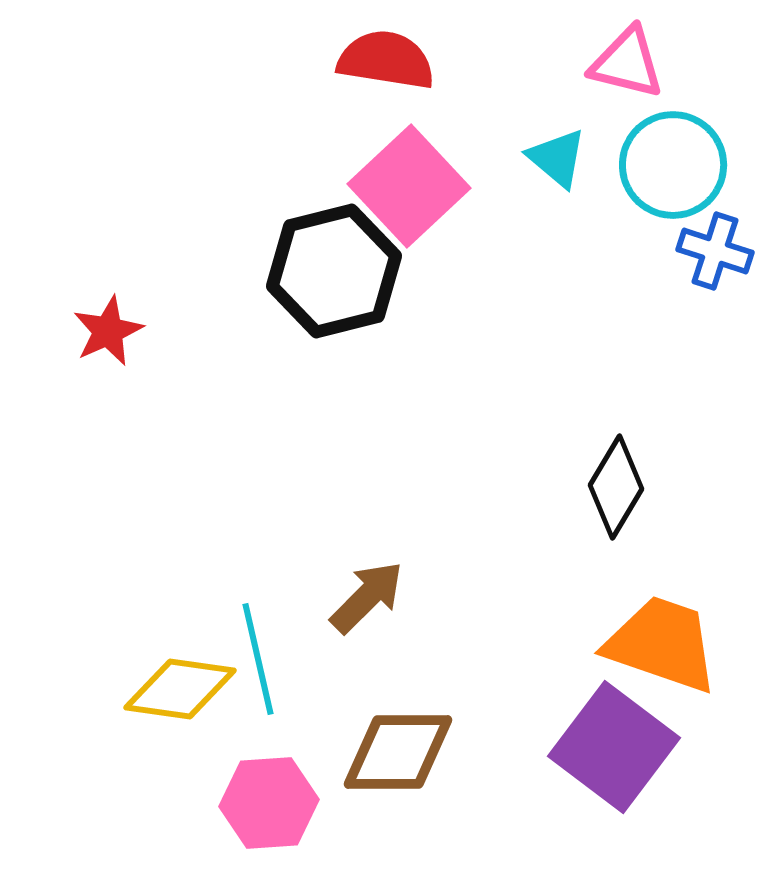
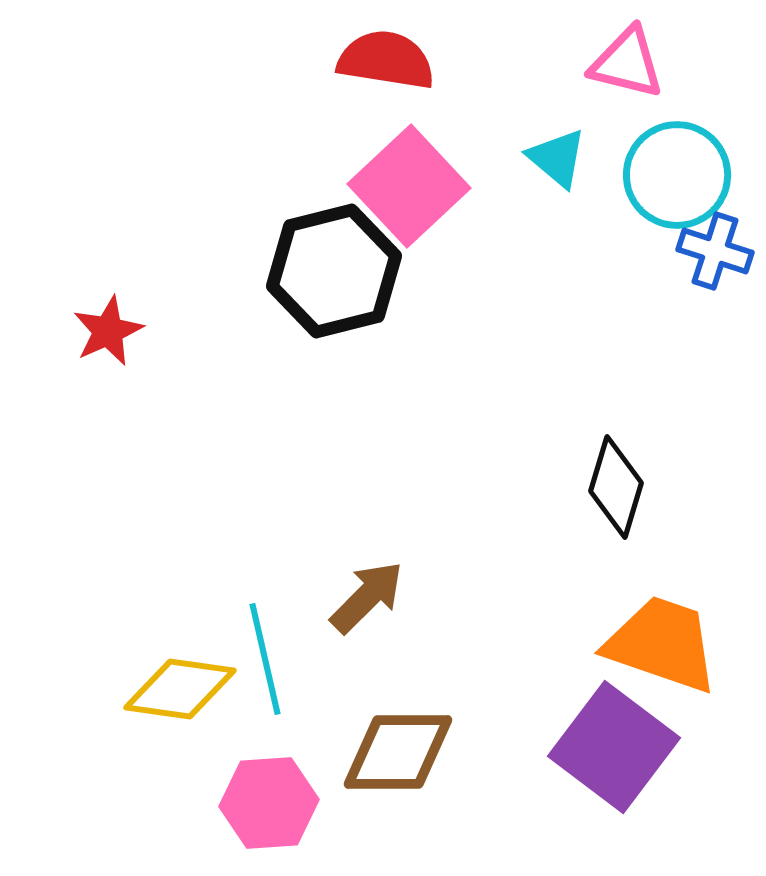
cyan circle: moved 4 px right, 10 px down
black diamond: rotated 14 degrees counterclockwise
cyan line: moved 7 px right
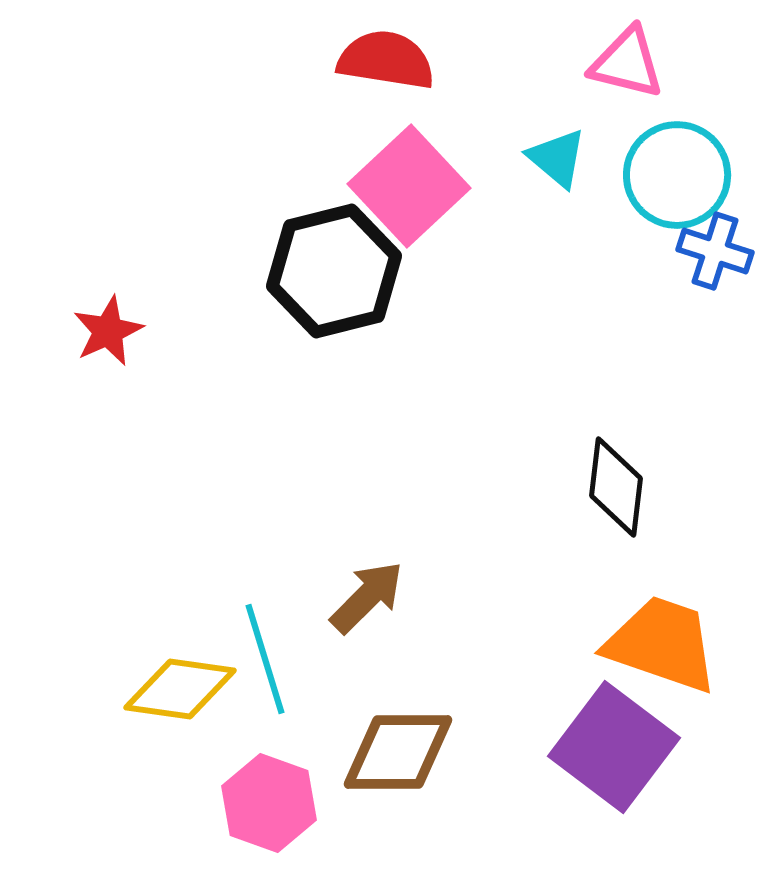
black diamond: rotated 10 degrees counterclockwise
cyan line: rotated 4 degrees counterclockwise
pink hexagon: rotated 24 degrees clockwise
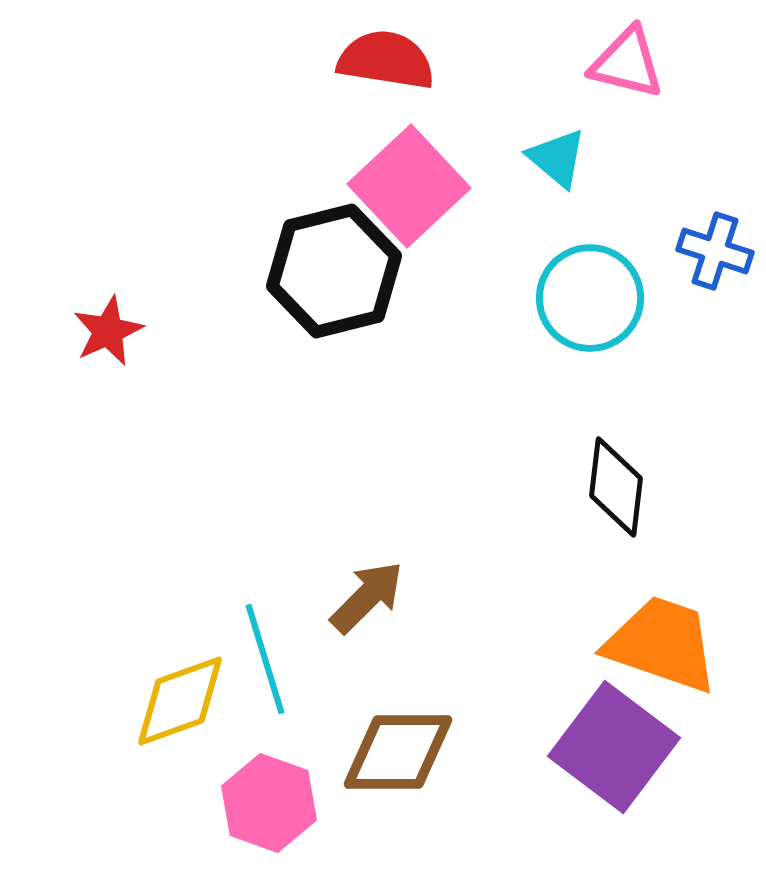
cyan circle: moved 87 px left, 123 px down
yellow diamond: moved 12 px down; rotated 28 degrees counterclockwise
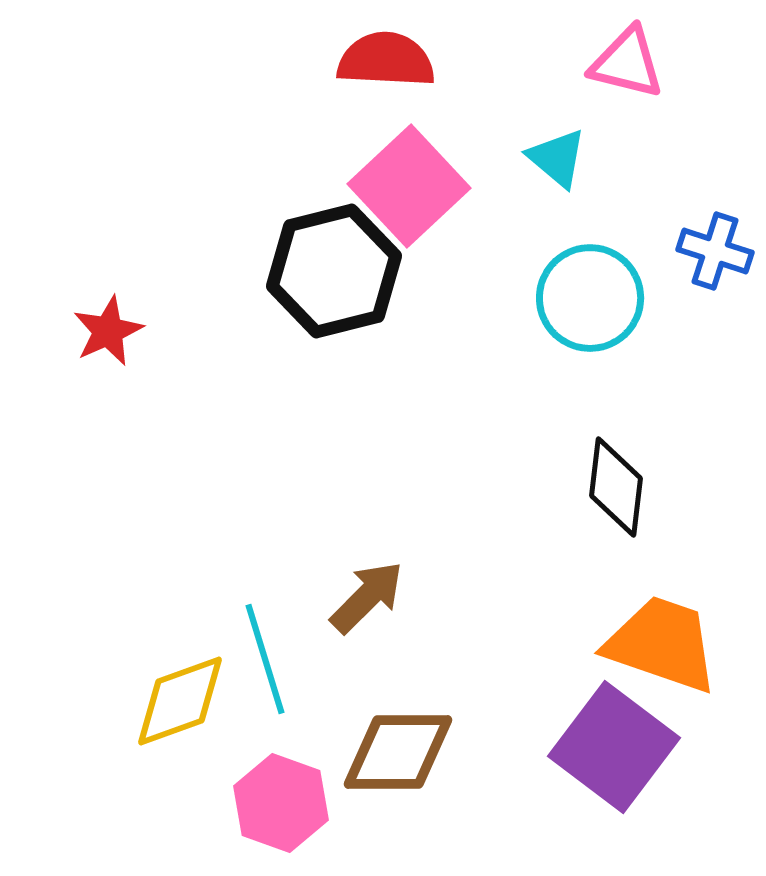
red semicircle: rotated 6 degrees counterclockwise
pink hexagon: moved 12 px right
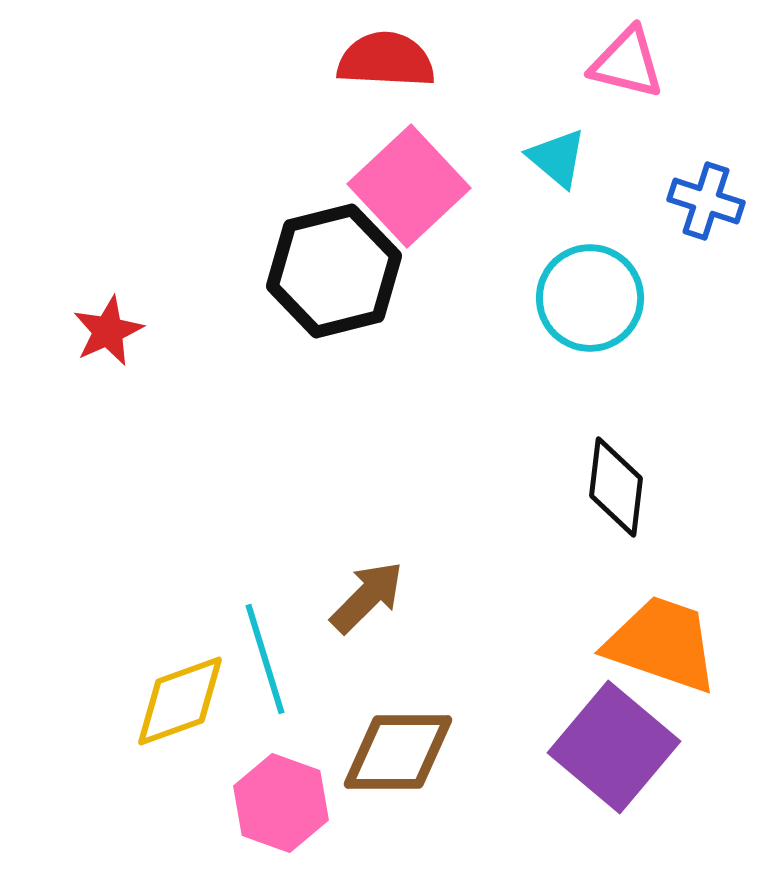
blue cross: moved 9 px left, 50 px up
purple square: rotated 3 degrees clockwise
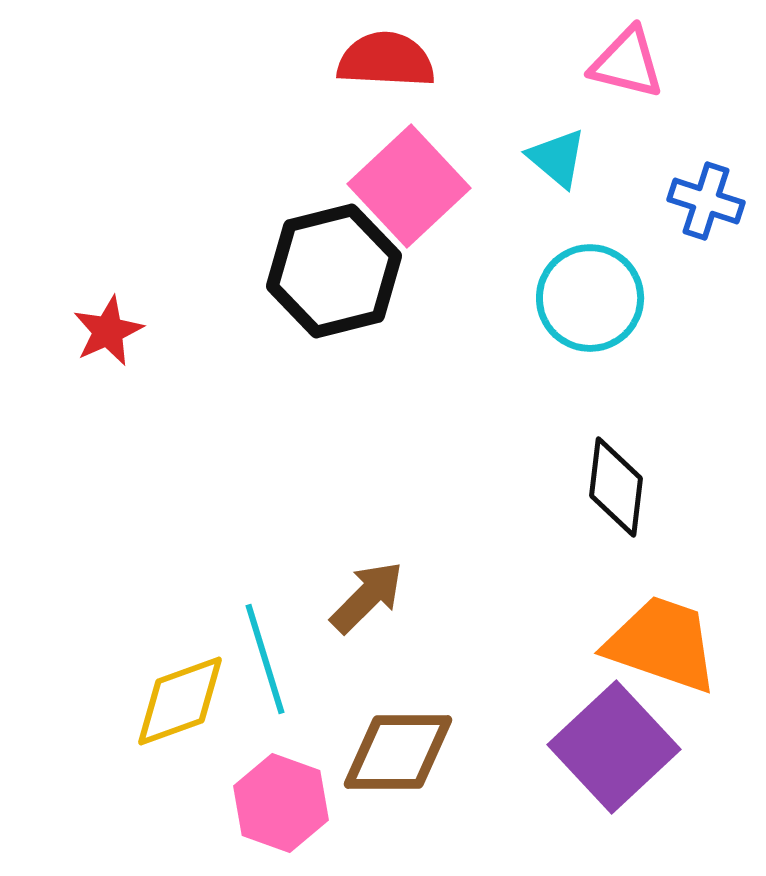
purple square: rotated 7 degrees clockwise
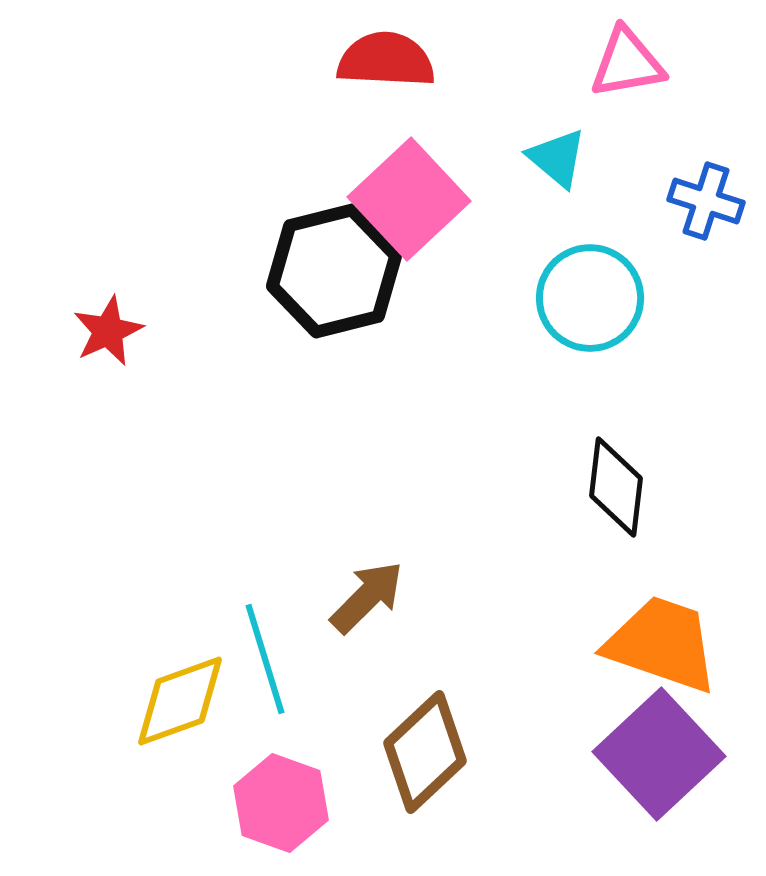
pink triangle: rotated 24 degrees counterclockwise
pink square: moved 13 px down
purple square: moved 45 px right, 7 px down
brown diamond: moved 27 px right; rotated 43 degrees counterclockwise
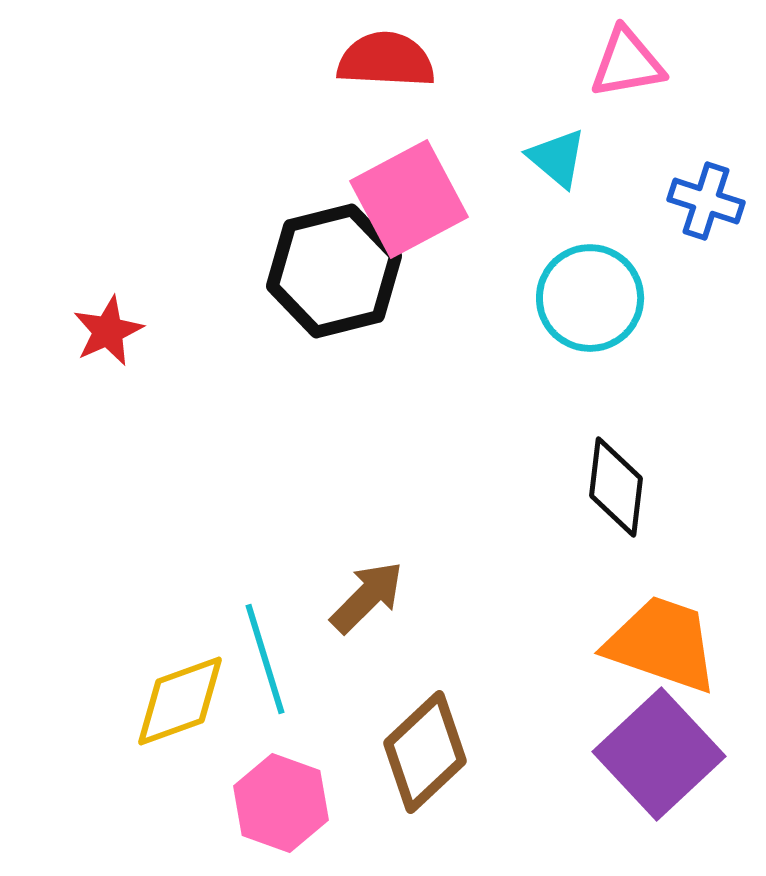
pink square: rotated 15 degrees clockwise
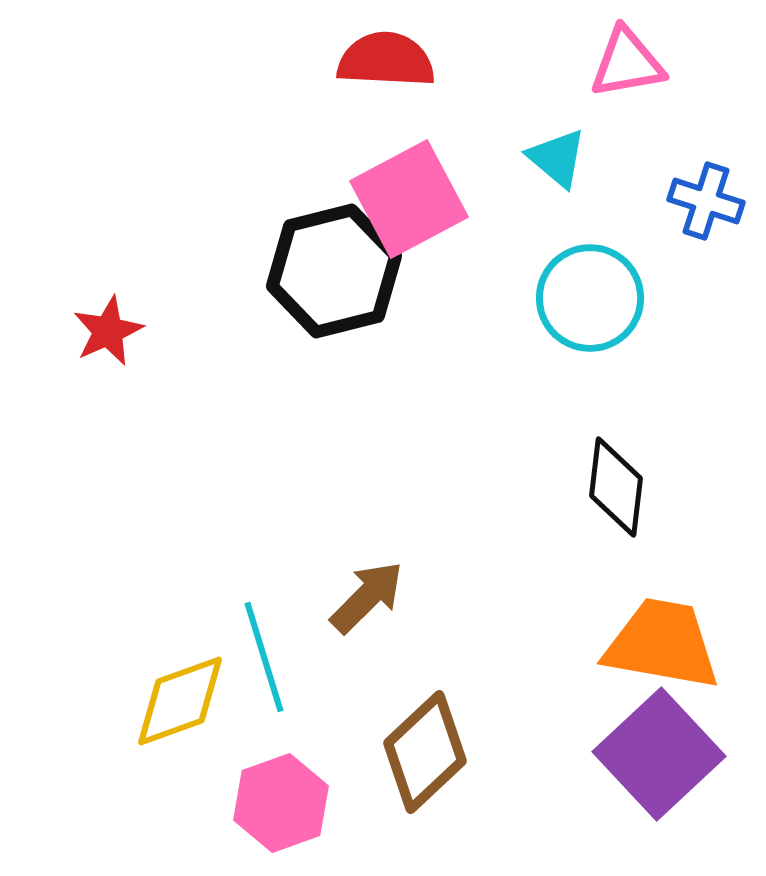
orange trapezoid: rotated 9 degrees counterclockwise
cyan line: moved 1 px left, 2 px up
pink hexagon: rotated 20 degrees clockwise
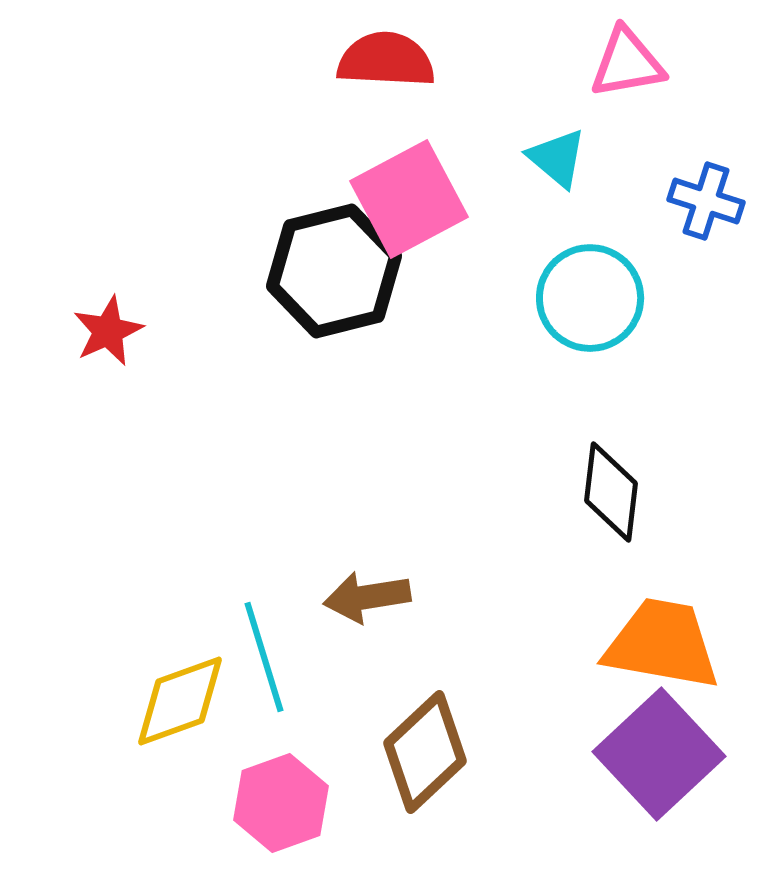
black diamond: moved 5 px left, 5 px down
brown arrow: rotated 144 degrees counterclockwise
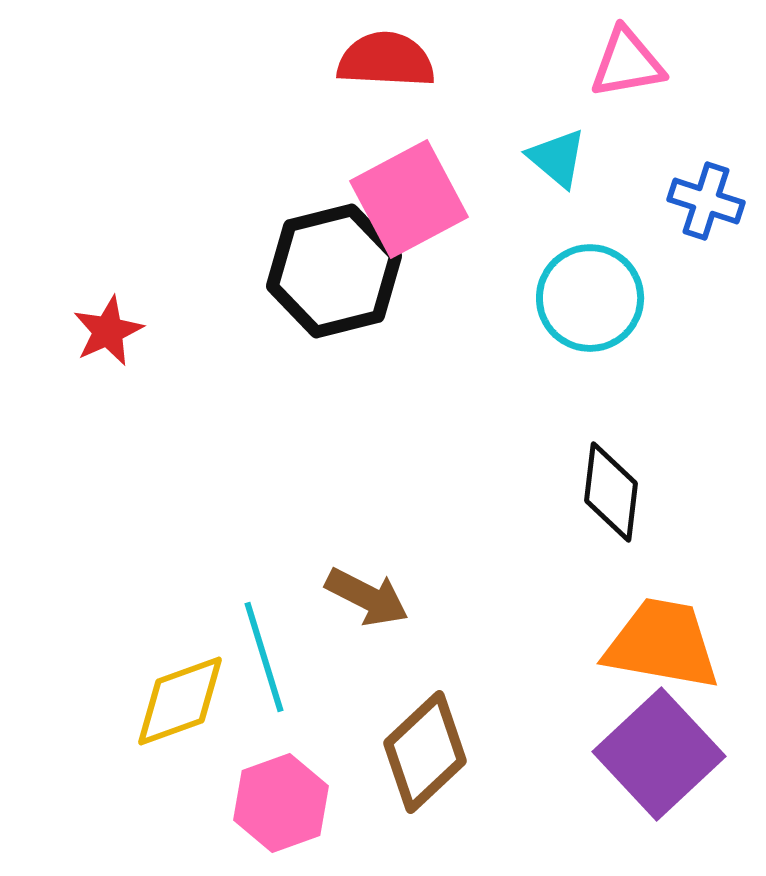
brown arrow: rotated 144 degrees counterclockwise
